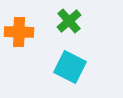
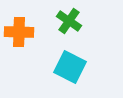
green cross: rotated 15 degrees counterclockwise
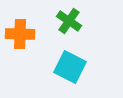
orange cross: moved 1 px right, 2 px down
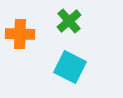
green cross: rotated 15 degrees clockwise
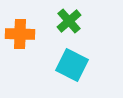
cyan square: moved 2 px right, 2 px up
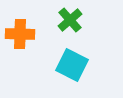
green cross: moved 1 px right, 1 px up
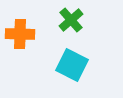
green cross: moved 1 px right
